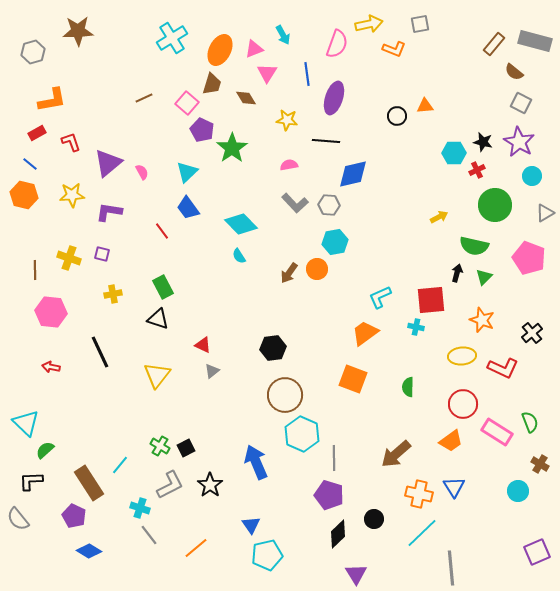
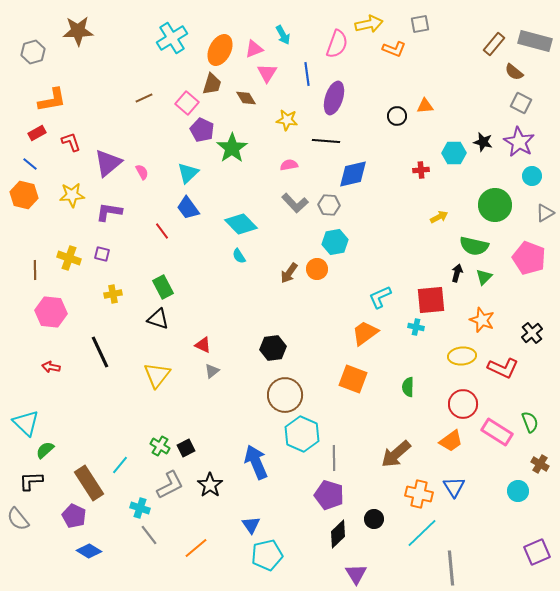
red cross at (477, 170): moved 56 px left; rotated 21 degrees clockwise
cyan triangle at (187, 172): moved 1 px right, 1 px down
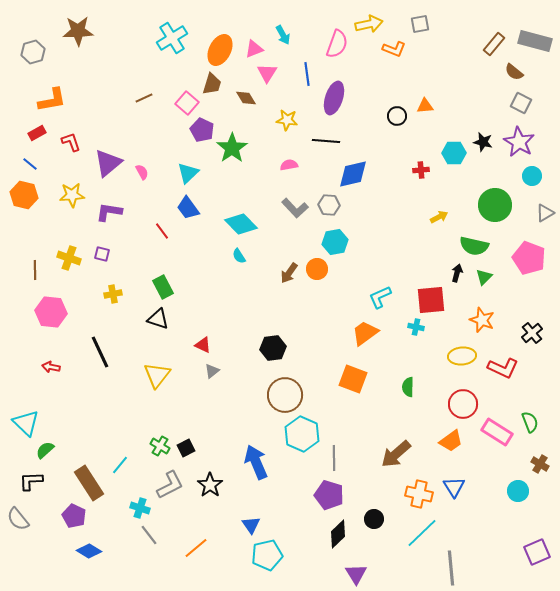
gray L-shape at (295, 203): moved 5 px down
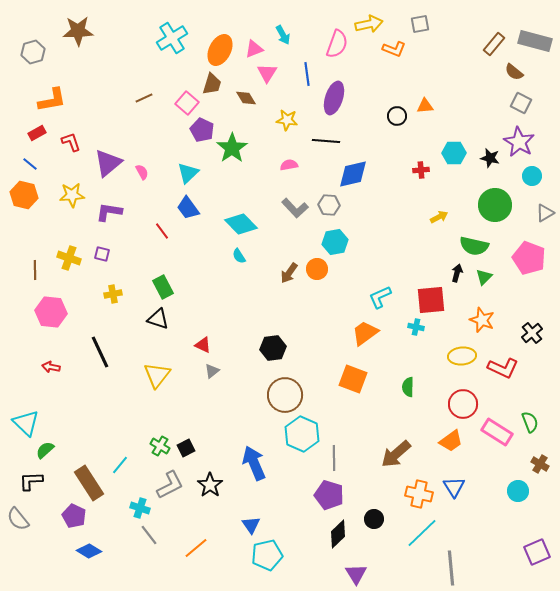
black star at (483, 142): moved 7 px right, 16 px down
blue arrow at (256, 462): moved 2 px left, 1 px down
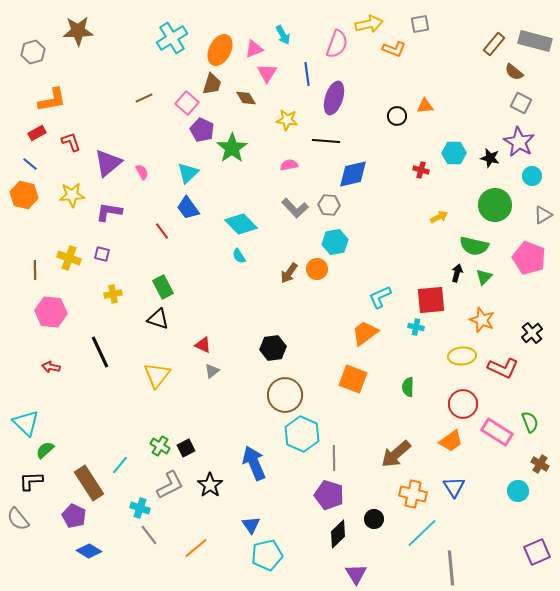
red cross at (421, 170): rotated 21 degrees clockwise
gray triangle at (545, 213): moved 2 px left, 2 px down
orange cross at (419, 494): moved 6 px left
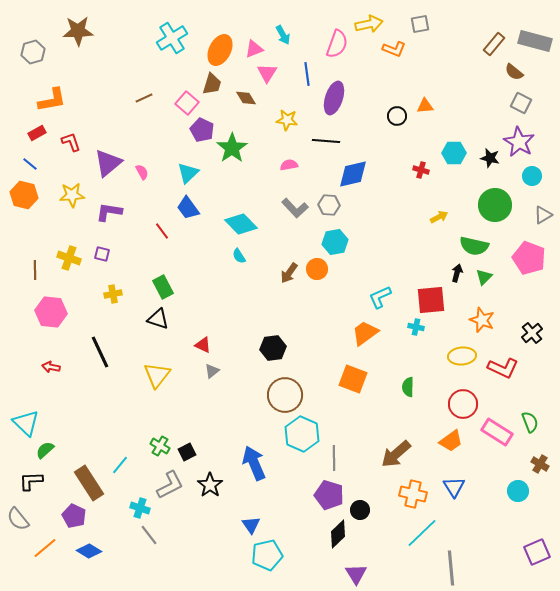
black square at (186, 448): moved 1 px right, 4 px down
black circle at (374, 519): moved 14 px left, 9 px up
orange line at (196, 548): moved 151 px left
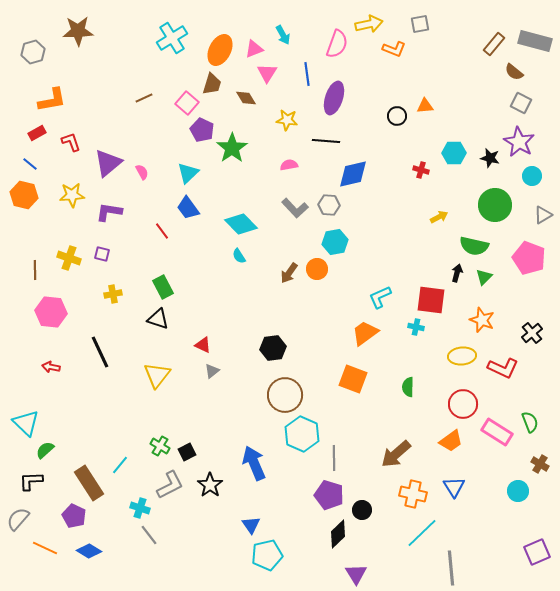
red square at (431, 300): rotated 12 degrees clockwise
black circle at (360, 510): moved 2 px right
gray semicircle at (18, 519): rotated 80 degrees clockwise
orange line at (45, 548): rotated 65 degrees clockwise
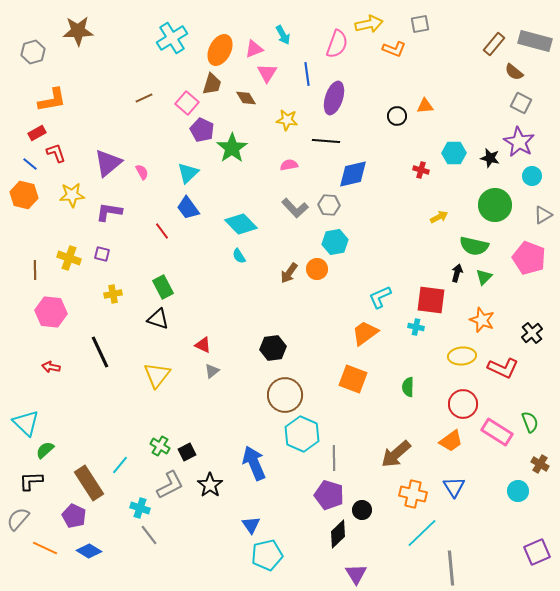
red L-shape at (71, 142): moved 15 px left, 11 px down
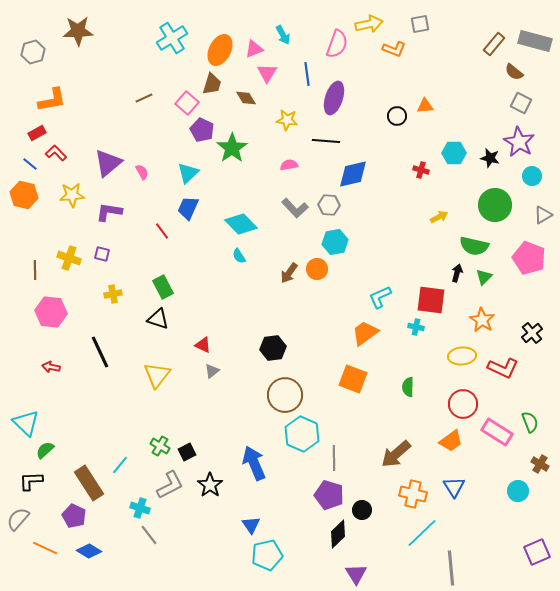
red L-shape at (56, 153): rotated 25 degrees counterclockwise
blue trapezoid at (188, 208): rotated 60 degrees clockwise
orange star at (482, 320): rotated 10 degrees clockwise
